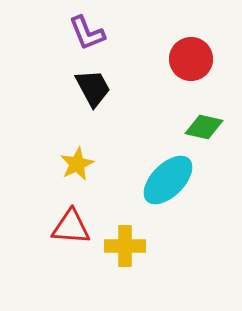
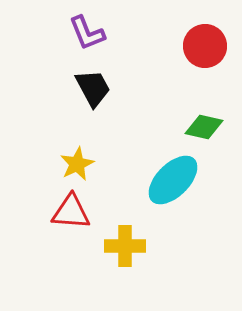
red circle: moved 14 px right, 13 px up
cyan ellipse: moved 5 px right
red triangle: moved 15 px up
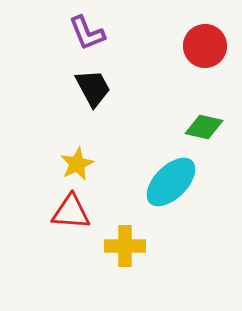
cyan ellipse: moved 2 px left, 2 px down
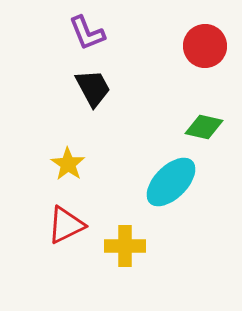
yellow star: moved 9 px left; rotated 12 degrees counterclockwise
red triangle: moved 5 px left, 13 px down; rotated 30 degrees counterclockwise
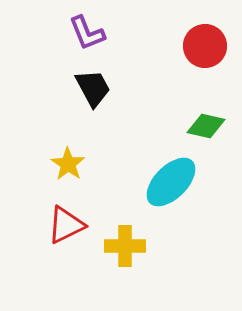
green diamond: moved 2 px right, 1 px up
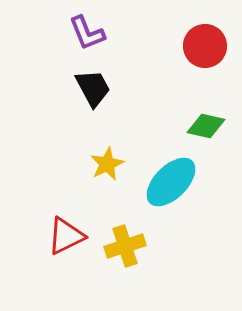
yellow star: moved 39 px right; rotated 12 degrees clockwise
red triangle: moved 11 px down
yellow cross: rotated 18 degrees counterclockwise
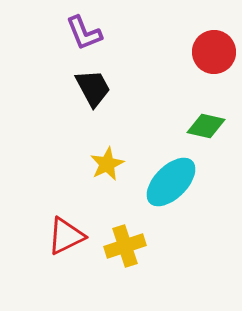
purple L-shape: moved 3 px left
red circle: moved 9 px right, 6 px down
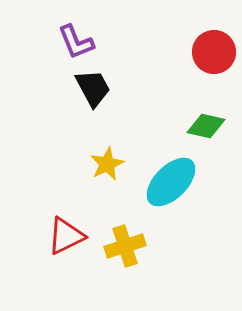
purple L-shape: moved 8 px left, 9 px down
